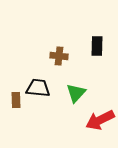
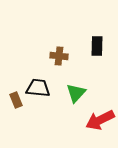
brown rectangle: rotated 21 degrees counterclockwise
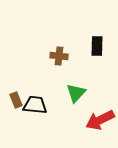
black trapezoid: moved 3 px left, 17 px down
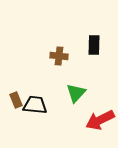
black rectangle: moved 3 px left, 1 px up
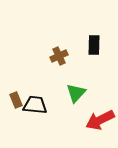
brown cross: rotated 30 degrees counterclockwise
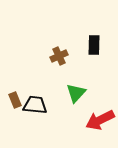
brown rectangle: moved 1 px left
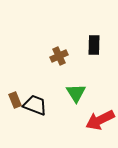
green triangle: rotated 15 degrees counterclockwise
black trapezoid: rotated 15 degrees clockwise
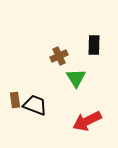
green triangle: moved 15 px up
brown rectangle: rotated 14 degrees clockwise
red arrow: moved 13 px left, 1 px down
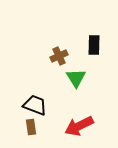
brown rectangle: moved 16 px right, 27 px down
red arrow: moved 8 px left, 5 px down
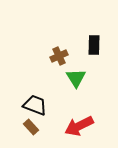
brown rectangle: rotated 35 degrees counterclockwise
